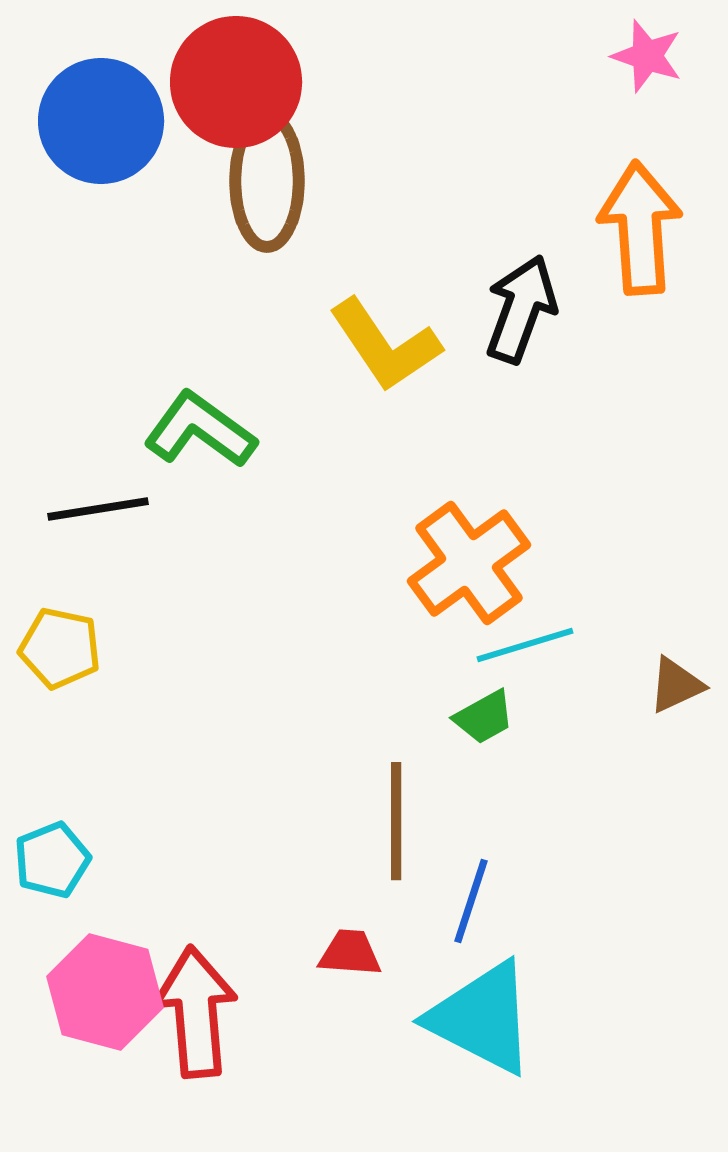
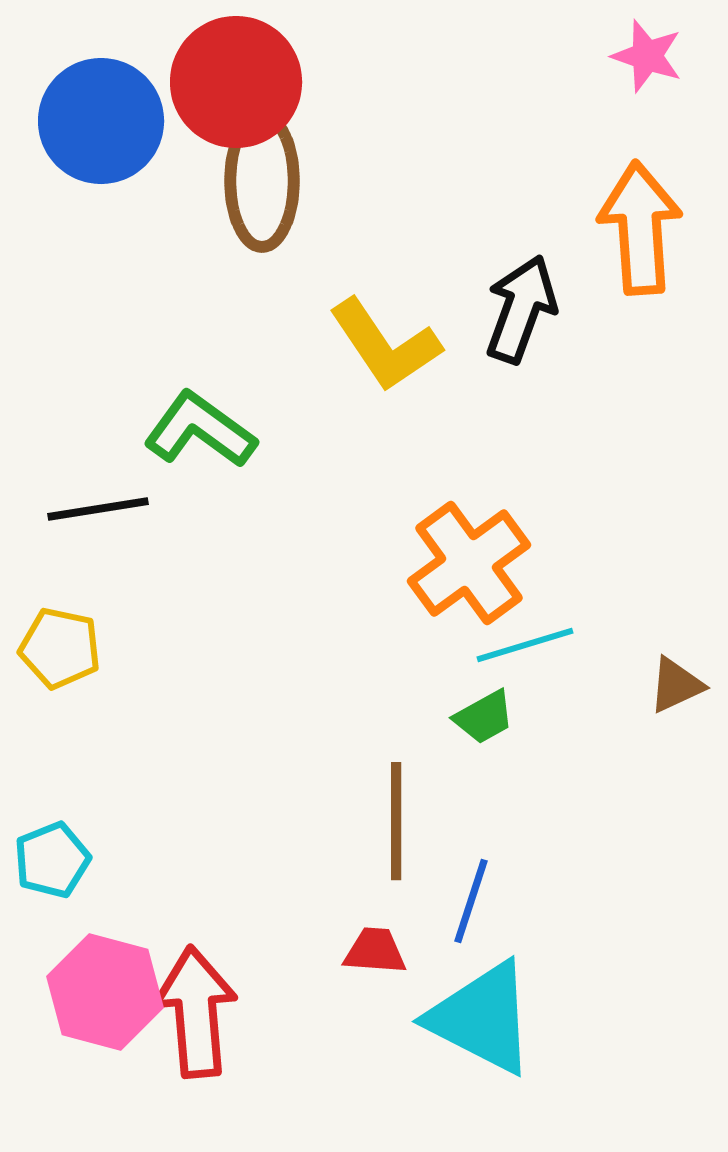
brown ellipse: moved 5 px left
red trapezoid: moved 25 px right, 2 px up
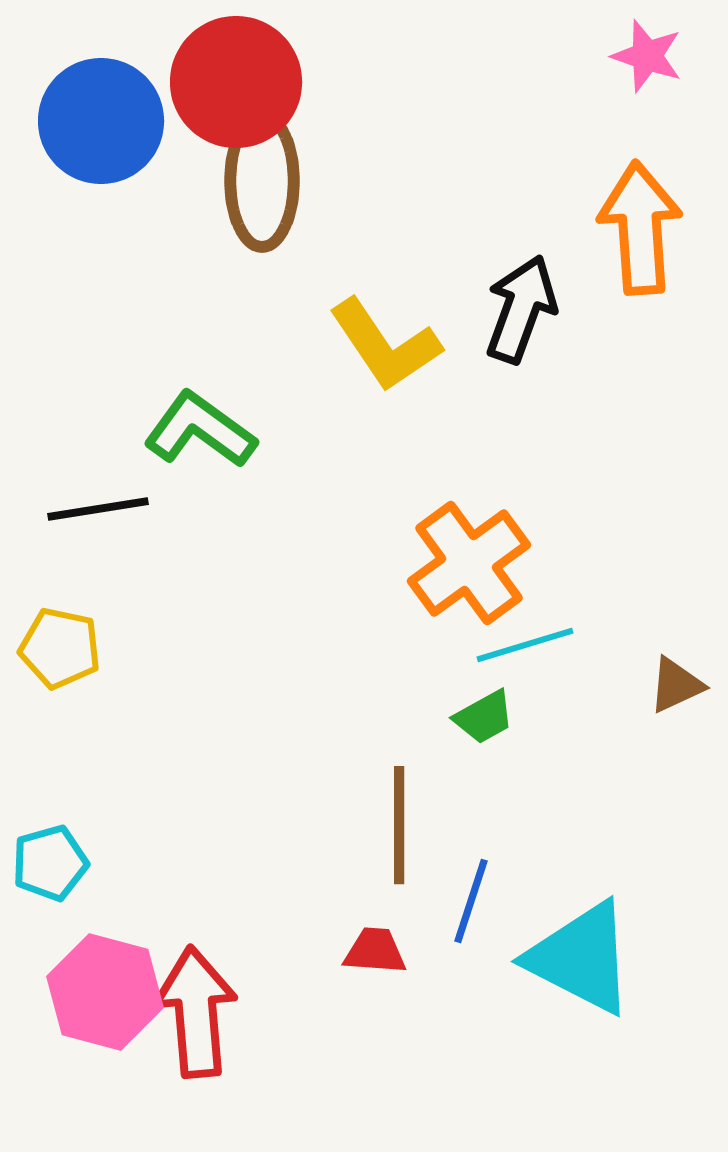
brown line: moved 3 px right, 4 px down
cyan pentagon: moved 2 px left, 3 px down; rotated 6 degrees clockwise
cyan triangle: moved 99 px right, 60 px up
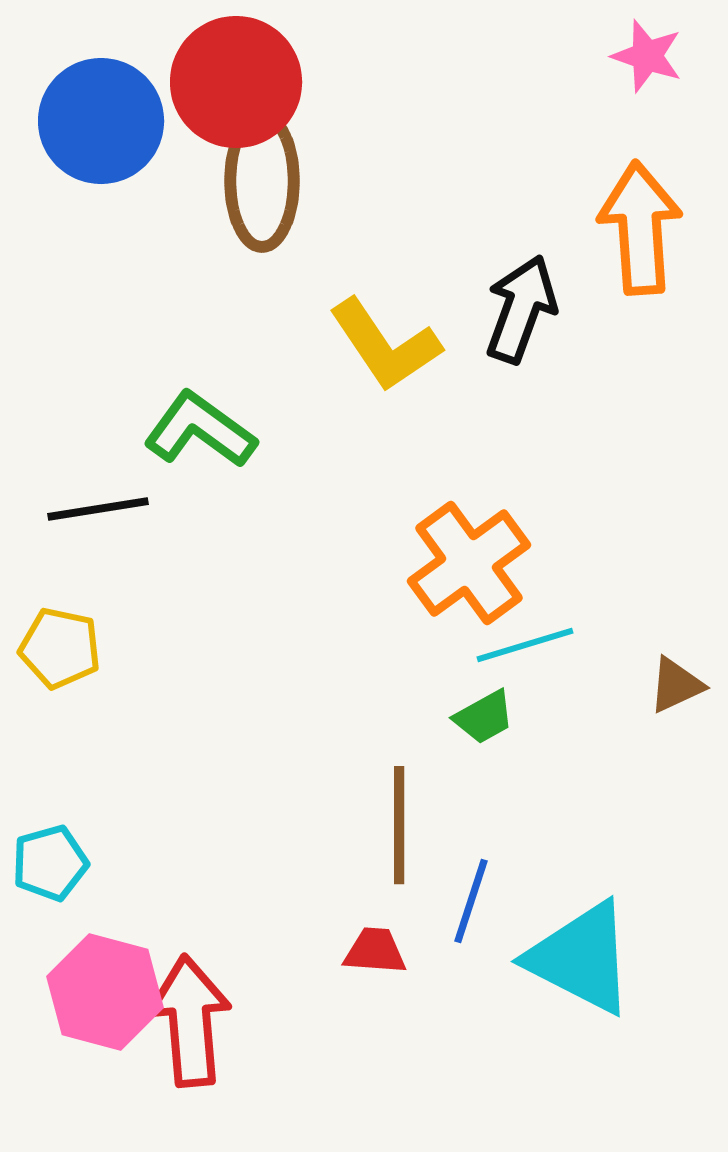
red arrow: moved 6 px left, 9 px down
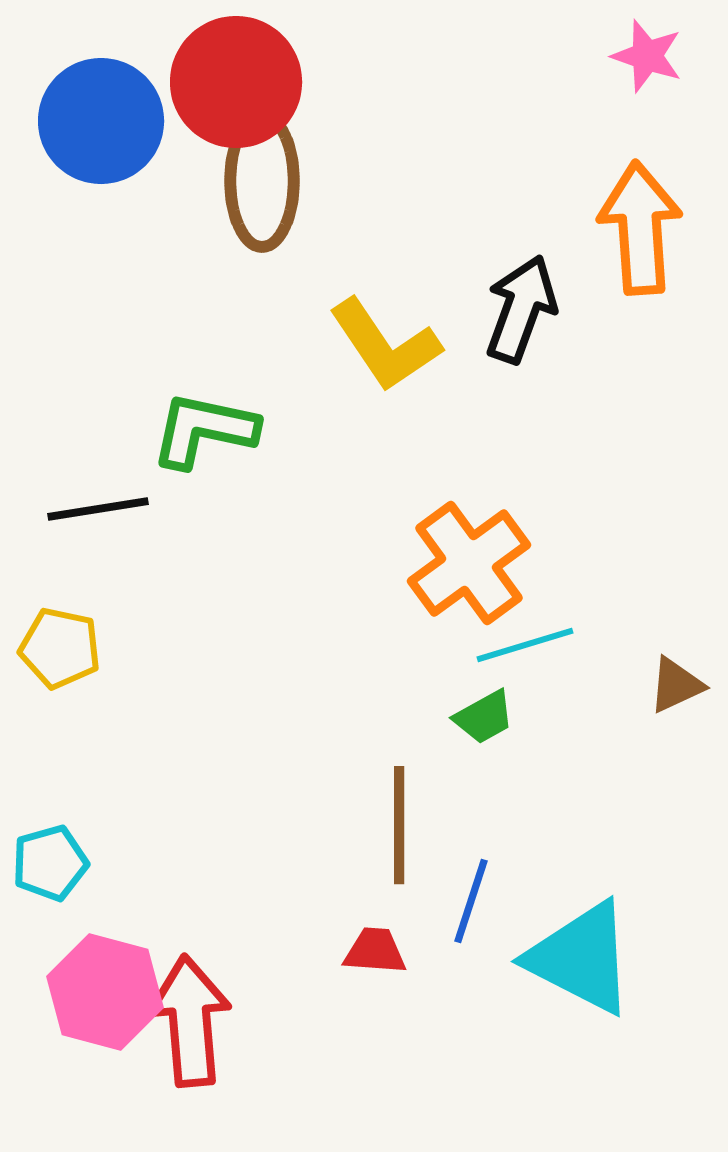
green L-shape: moved 4 px right; rotated 24 degrees counterclockwise
